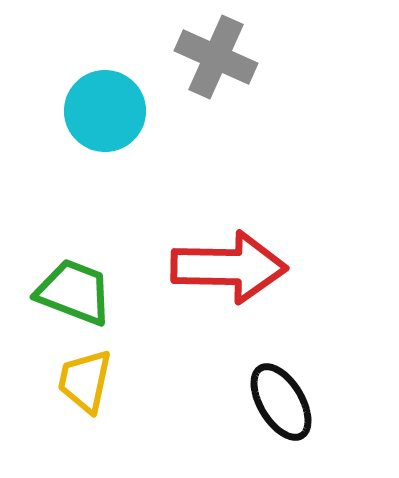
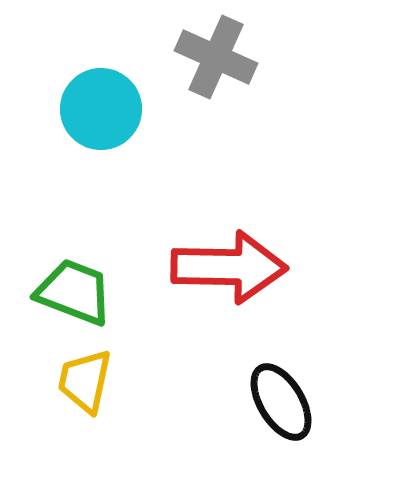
cyan circle: moved 4 px left, 2 px up
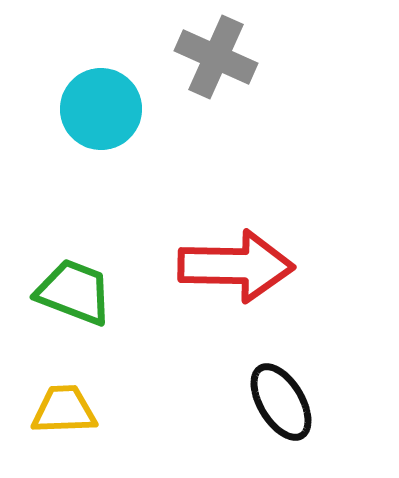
red arrow: moved 7 px right, 1 px up
yellow trapezoid: moved 21 px left, 29 px down; rotated 76 degrees clockwise
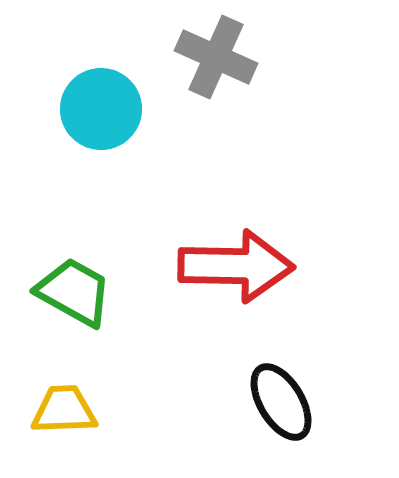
green trapezoid: rotated 8 degrees clockwise
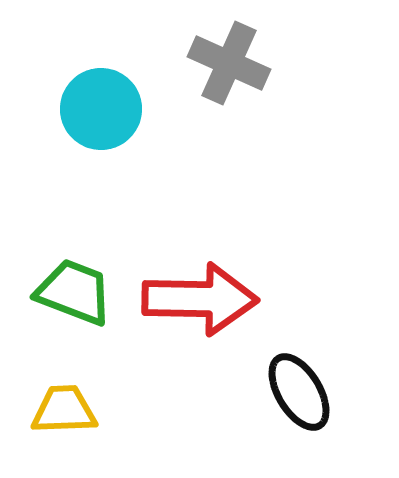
gray cross: moved 13 px right, 6 px down
red arrow: moved 36 px left, 33 px down
green trapezoid: rotated 8 degrees counterclockwise
black ellipse: moved 18 px right, 10 px up
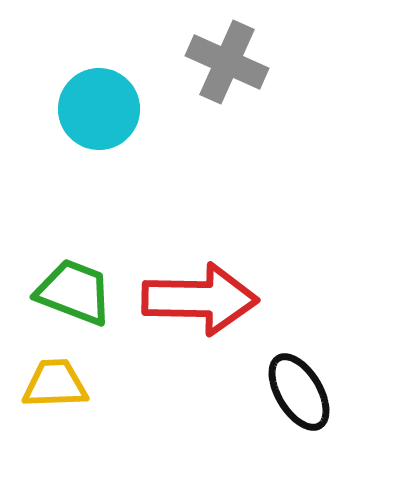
gray cross: moved 2 px left, 1 px up
cyan circle: moved 2 px left
yellow trapezoid: moved 9 px left, 26 px up
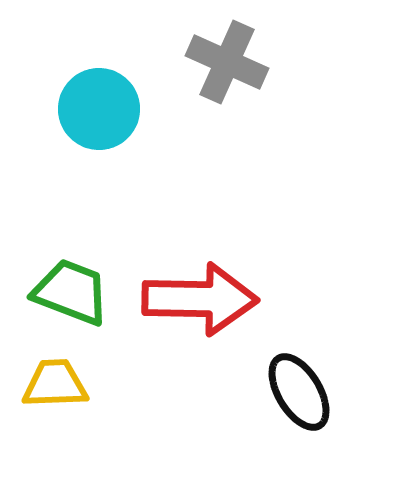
green trapezoid: moved 3 px left
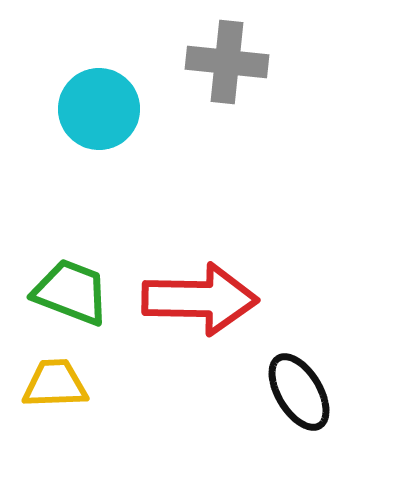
gray cross: rotated 18 degrees counterclockwise
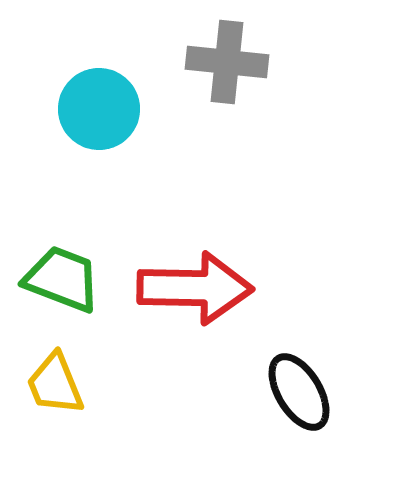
green trapezoid: moved 9 px left, 13 px up
red arrow: moved 5 px left, 11 px up
yellow trapezoid: rotated 110 degrees counterclockwise
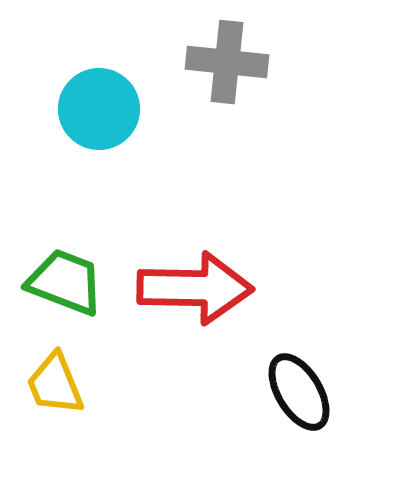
green trapezoid: moved 3 px right, 3 px down
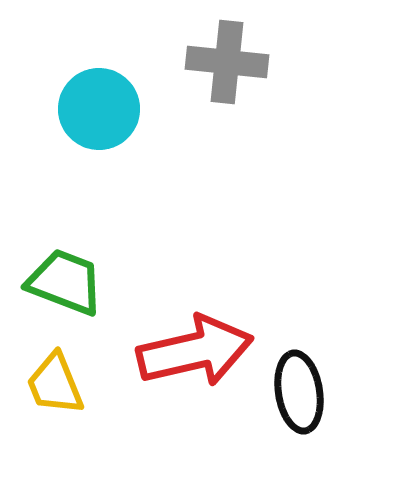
red arrow: moved 63 px down; rotated 14 degrees counterclockwise
black ellipse: rotated 22 degrees clockwise
